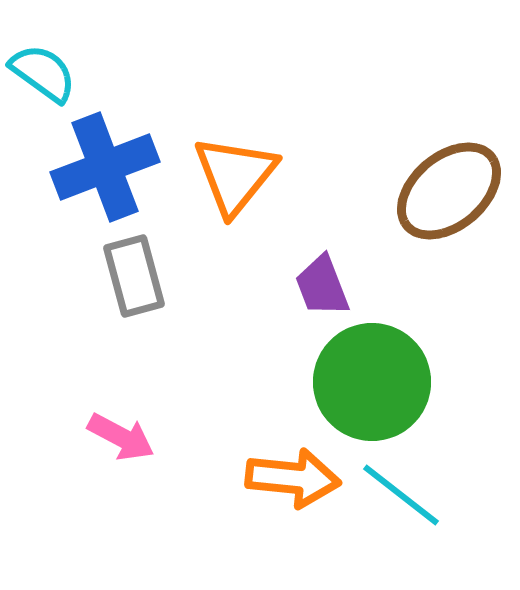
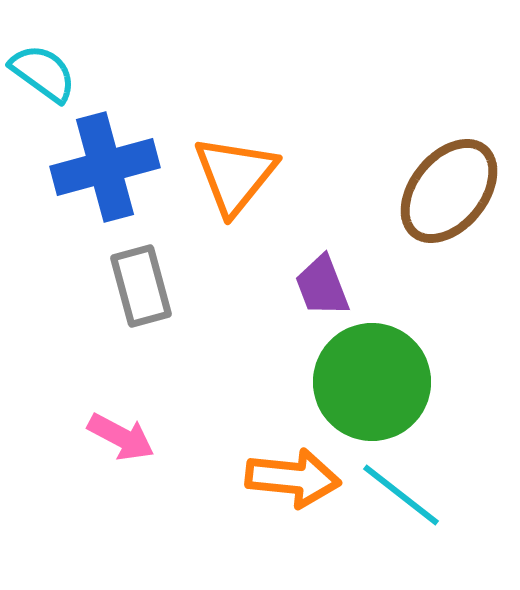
blue cross: rotated 6 degrees clockwise
brown ellipse: rotated 11 degrees counterclockwise
gray rectangle: moved 7 px right, 10 px down
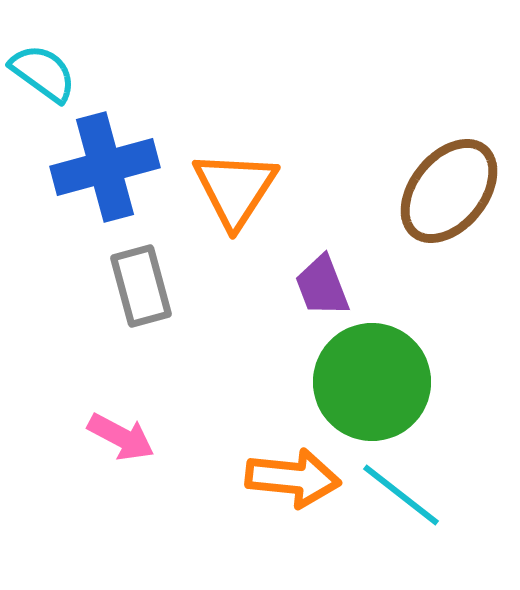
orange triangle: moved 14 px down; rotated 6 degrees counterclockwise
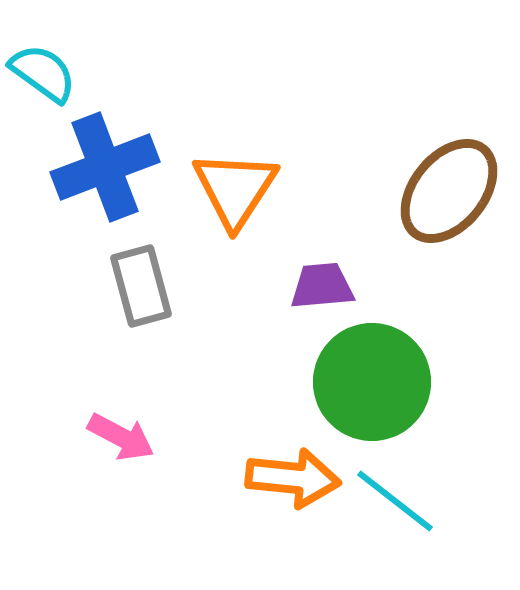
blue cross: rotated 6 degrees counterclockwise
purple trapezoid: rotated 106 degrees clockwise
cyan line: moved 6 px left, 6 px down
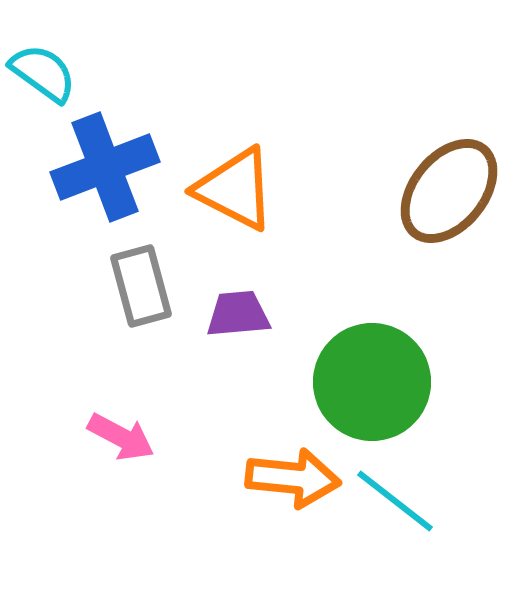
orange triangle: rotated 36 degrees counterclockwise
purple trapezoid: moved 84 px left, 28 px down
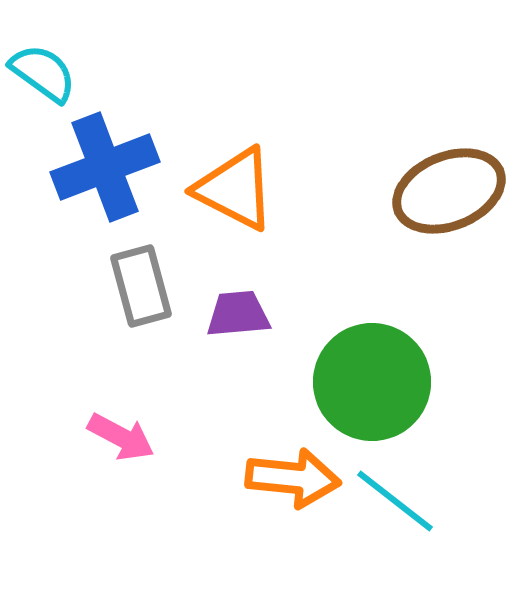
brown ellipse: rotated 29 degrees clockwise
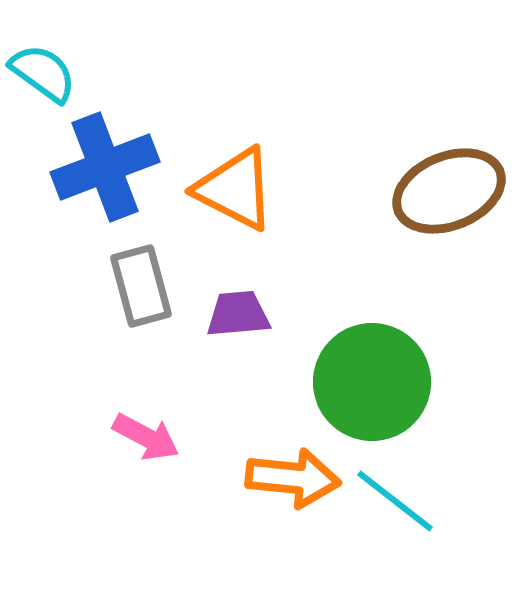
pink arrow: moved 25 px right
